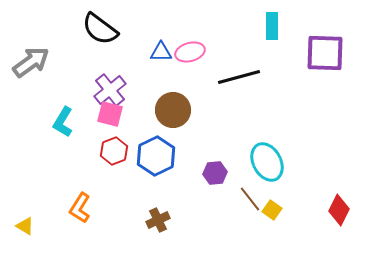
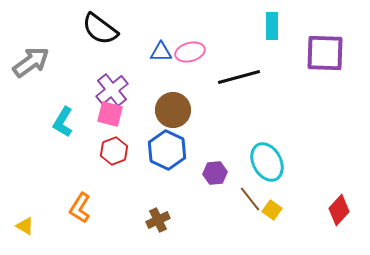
purple cross: moved 2 px right
blue hexagon: moved 11 px right, 6 px up; rotated 9 degrees counterclockwise
red diamond: rotated 16 degrees clockwise
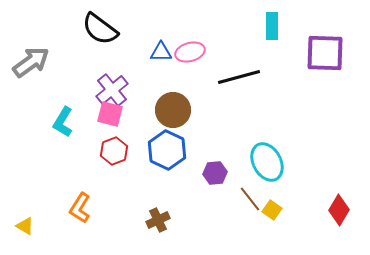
red diamond: rotated 12 degrees counterclockwise
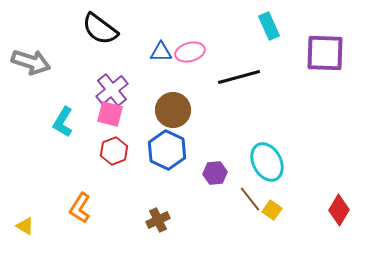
cyan rectangle: moved 3 px left; rotated 24 degrees counterclockwise
gray arrow: rotated 54 degrees clockwise
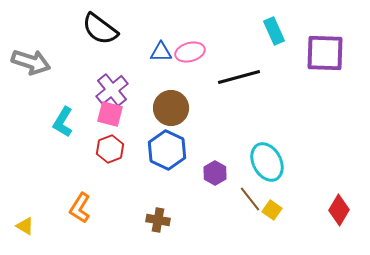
cyan rectangle: moved 5 px right, 5 px down
brown circle: moved 2 px left, 2 px up
red hexagon: moved 4 px left, 2 px up
purple hexagon: rotated 25 degrees counterclockwise
brown cross: rotated 35 degrees clockwise
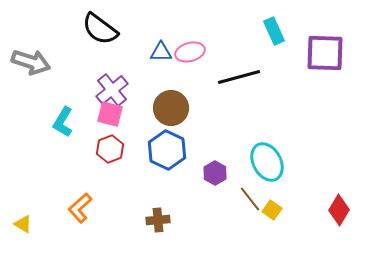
orange L-shape: rotated 16 degrees clockwise
brown cross: rotated 15 degrees counterclockwise
yellow triangle: moved 2 px left, 2 px up
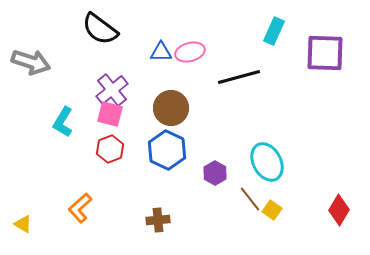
cyan rectangle: rotated 48 degrees clockwise
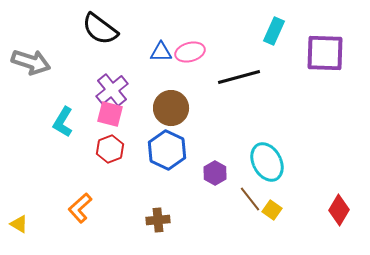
yellow triangle: moved 4 px left
